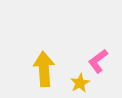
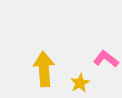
pink L-shape: moved 8 px right, 2 px up; rotated 75 degrees clockwise
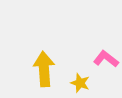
yellow star: rotated 24 degrees counterclockwise
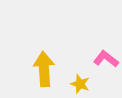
yellow star: moved 1 px down
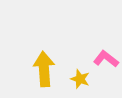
yellow star: moved 5 px up
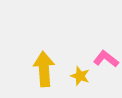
yellow star: moved 3 px up
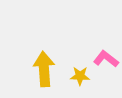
yellow star: rotated 18 degrees counterclockwise
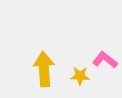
pink L-shape: moved 1 px left, 1 px down
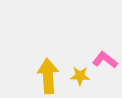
yellow arrow: moved 4 px right, 7 px down
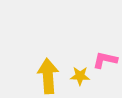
pink L-shape: rotated 25 degrees counterclockwise
